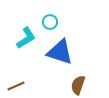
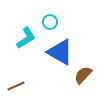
blue triangle: rotated 12 degrees clockwise
brown semicircle: moved 5 px right, 10 px up; rotated 24 degrees clockwise
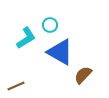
cyan circle: moved 3 px down
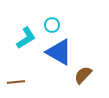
cyan circle: moved 2 px right
blue triangle: moved 1 px left
brown line: moved 4 px up; rotated 18 degrees clockwise
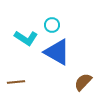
cyan L-shape: rotated 65 degrees clockwise
blue triangle: moved 2 px left
brown semicircle: moved 7 px down
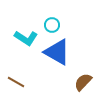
brown line: rotated 36 degrees clockwise
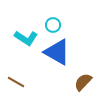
cyan circle: moved 1 px right
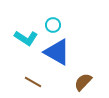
brown line: moved 17 px right
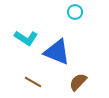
cyan circle: moved 22 px right, 13 px up
blue triangle: rotated 8 degrees counterclockwise
brown semicircle: moved 5 px left
